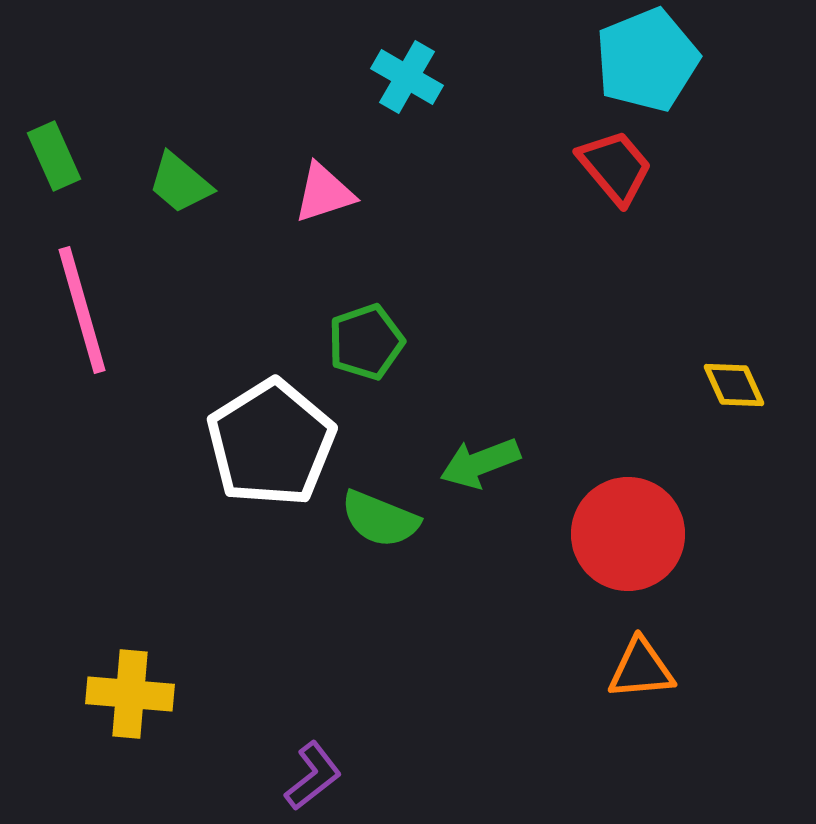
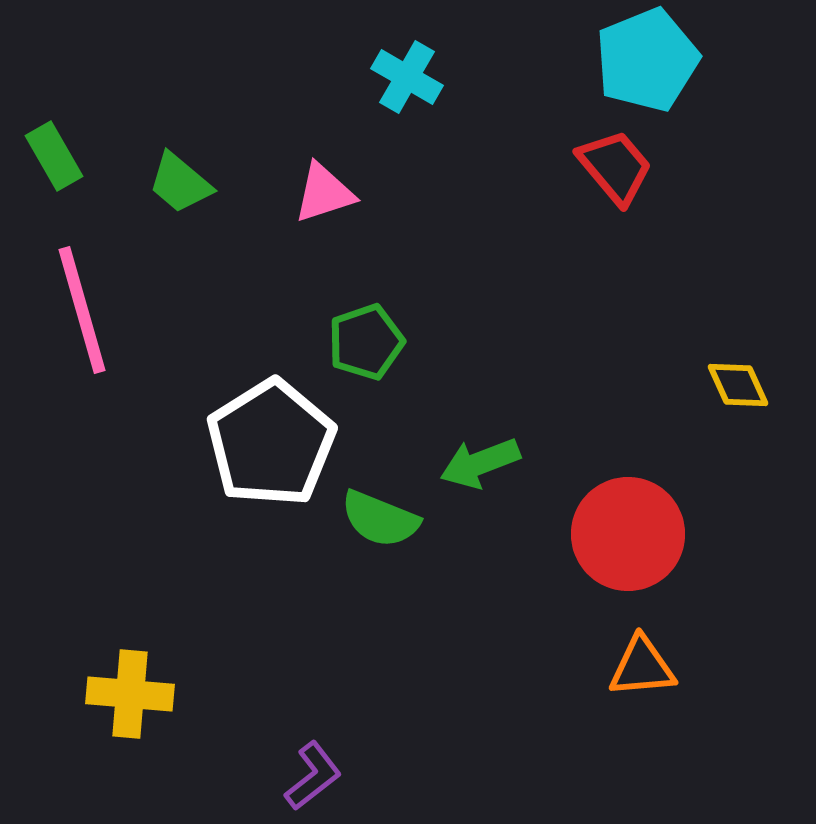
green rectangle: rotated 6 degrees counterclockwise
yellow diamond: moved 4 px right
orange triangle: moved 1 px right, 2 px up
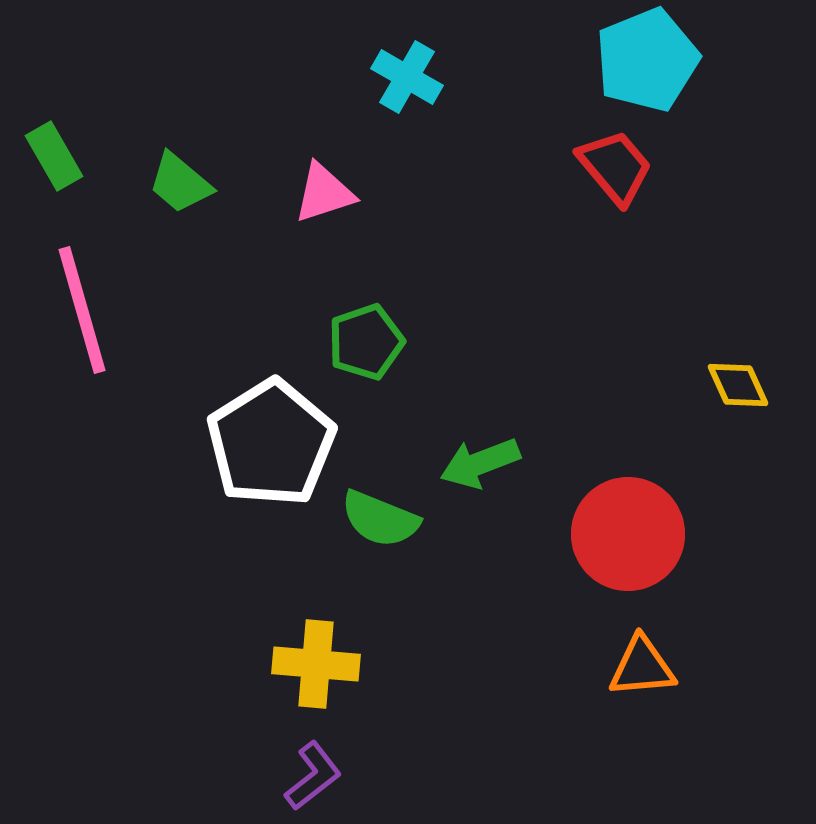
yellow cross: moved 186 px right, 30 px up
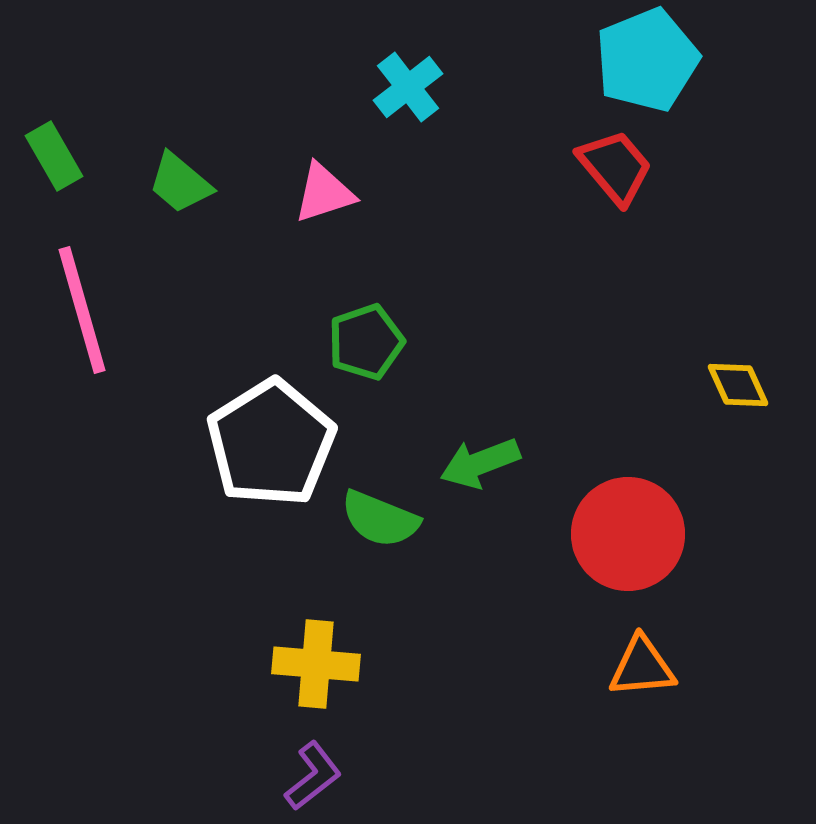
cyan cross: moved 1 px right, 10 px down; rotated 22 degrees clockwise
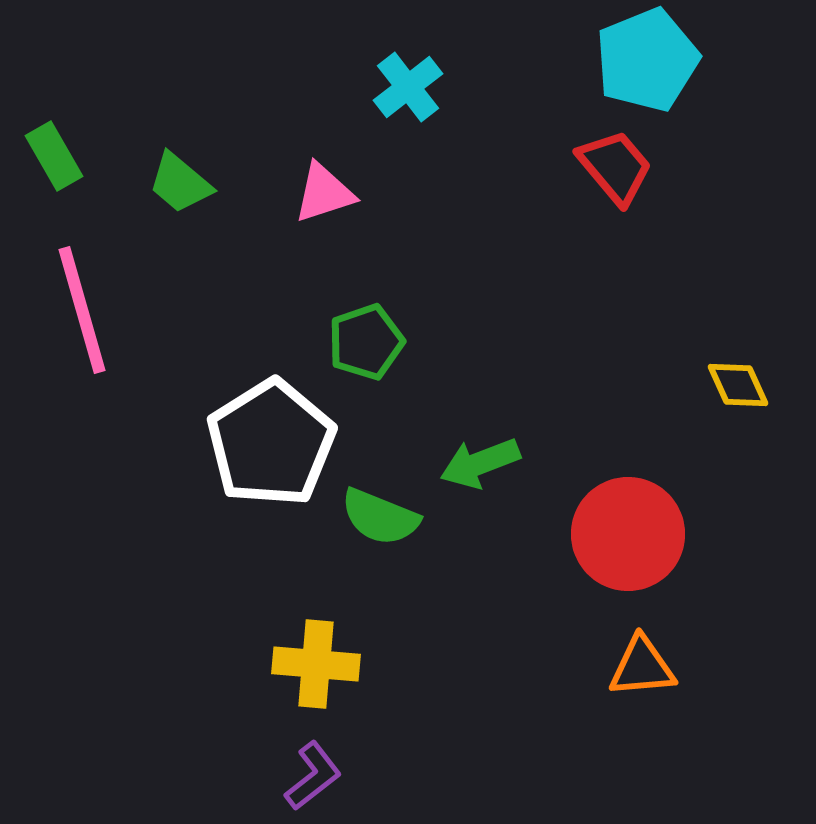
green semicircle: moved 2 px up
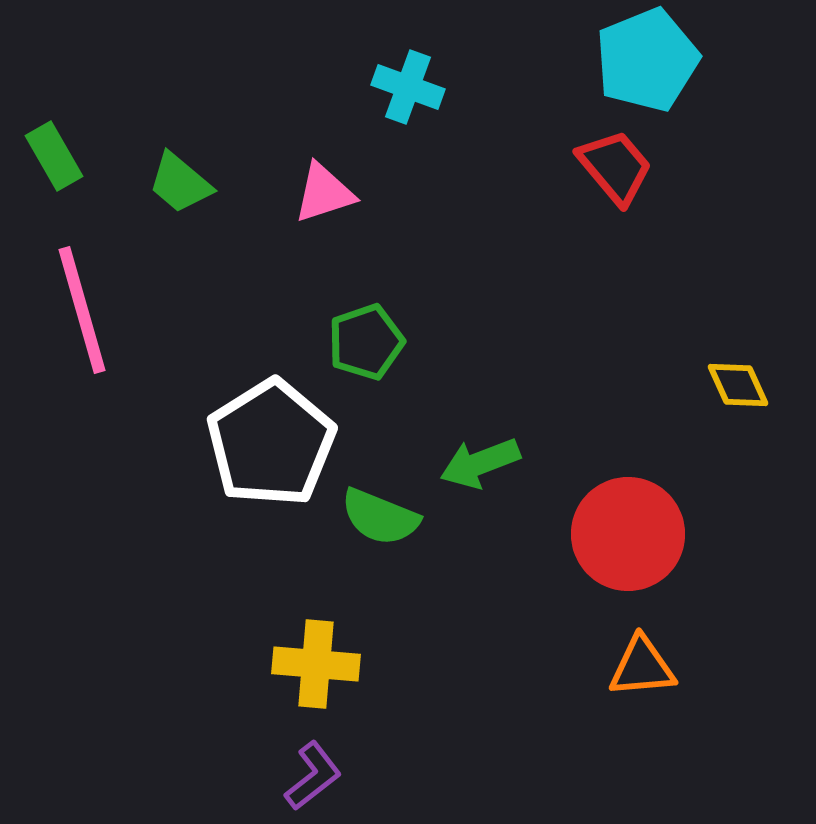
cyan cross: rotated 32 degrees counterclockwise
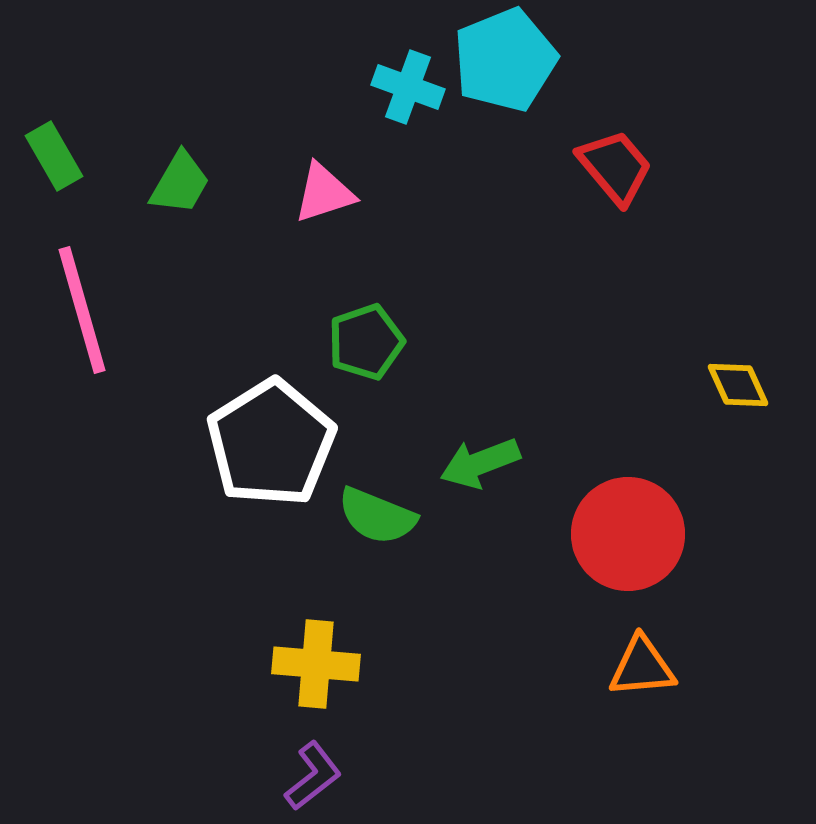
cyan pentagon: moved 142 px left
green trapezoid: rotated 100 degrees counterclockwise
green semicircle: moved 3 px left, 1 px up
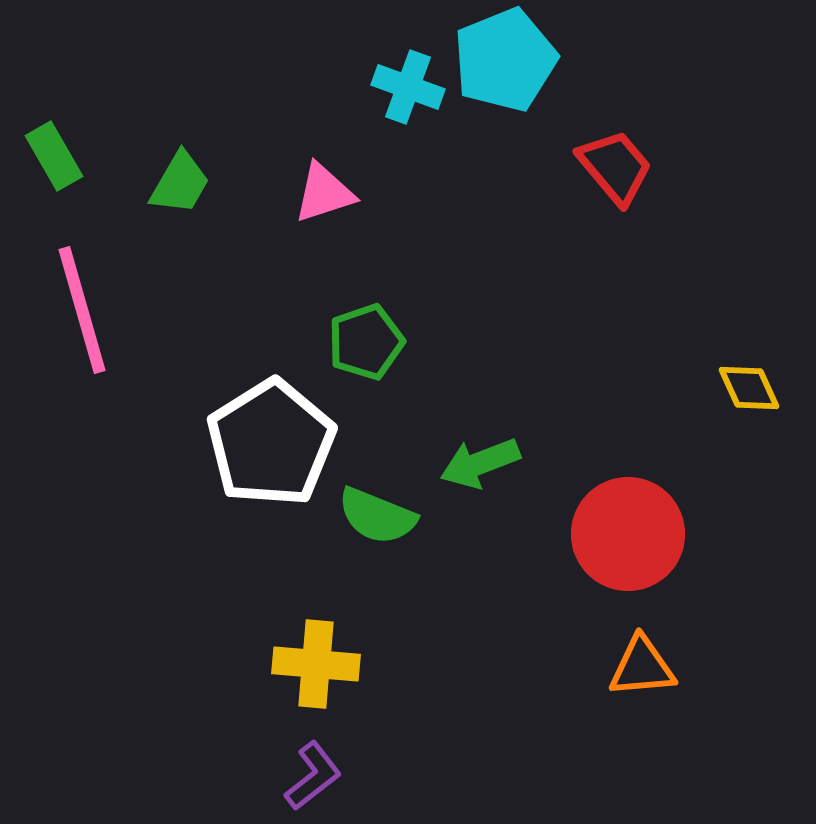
yellow diamond: moved 11 px right, 3 px down
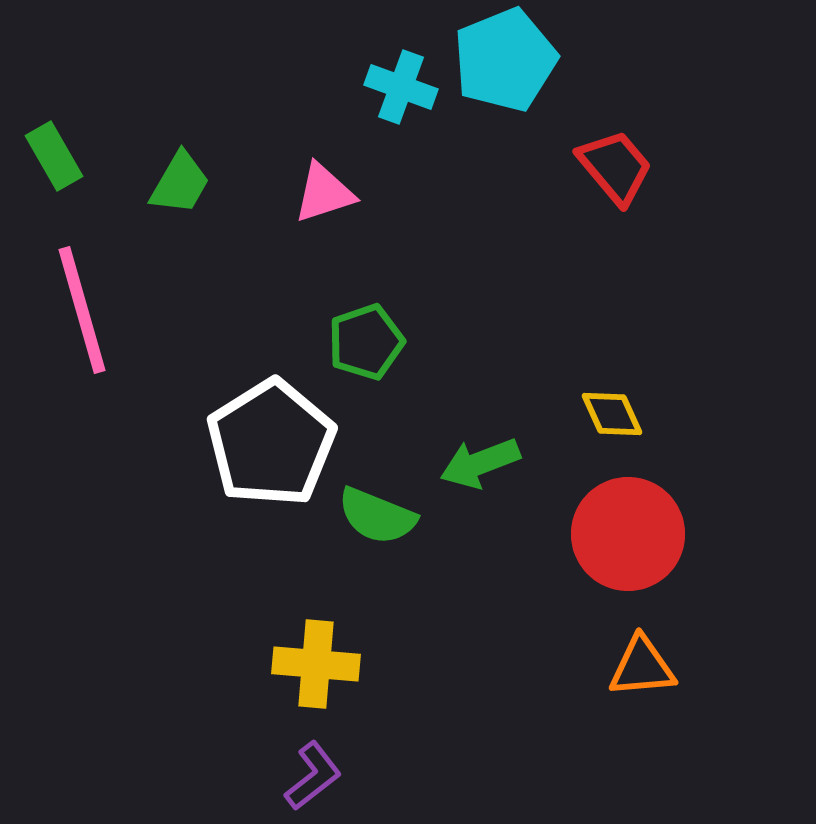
cyan cross: moved 7 px left
yellow diamond: moved 137 px left, 26 px down
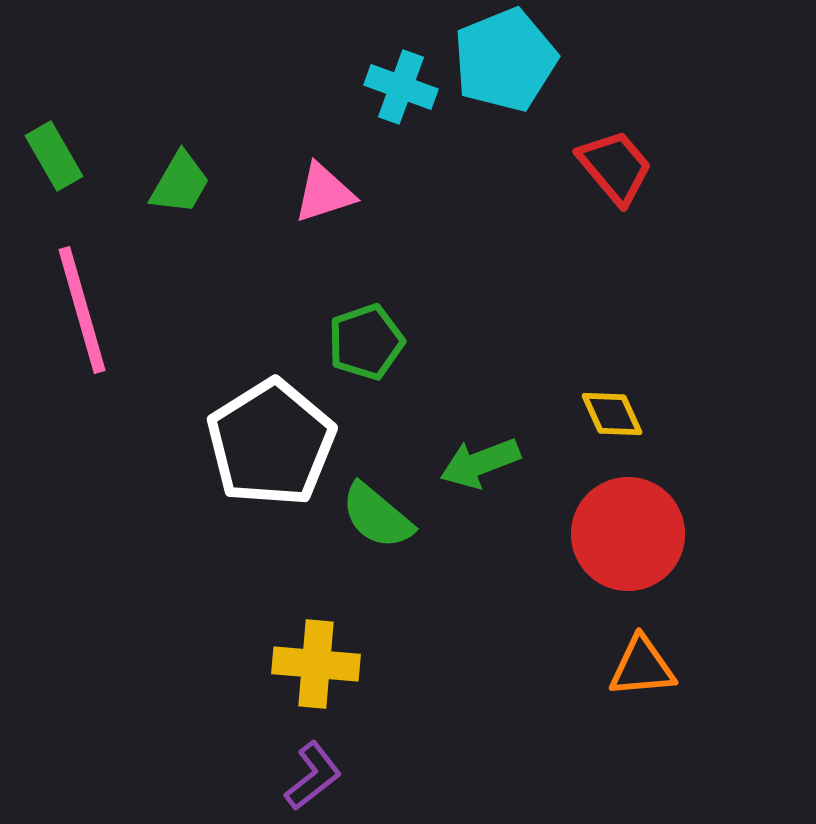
green semicircle: rotated 18 degrees clockwise
